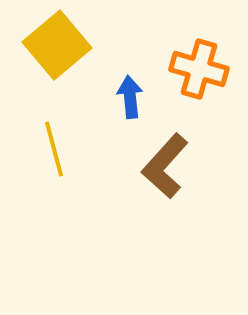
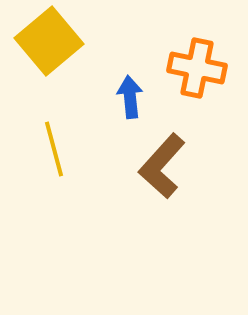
yellow square: moved 8 px left, 4 px up
orange cross: moved 2 px left, 1 px up; rotated 4 degrees counterclockwise
brown L-shape: moved 3 px left
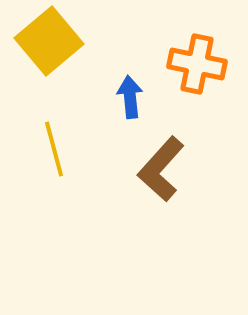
orange cross: moved 4 px up
brown L-shape: moved 1 px left, 3 px down
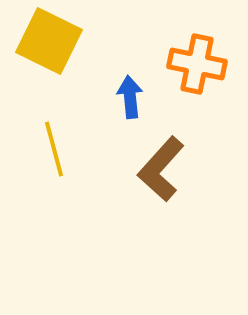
yellow square: rotated 24 degrees counterclockwise
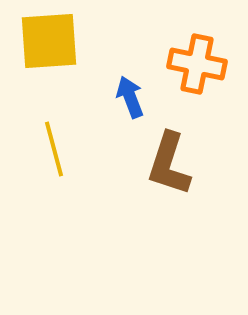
yellow square: rotated 30 degrees counterclockwise
blue arrow: rotated 15 degrees counterclockwise
brown L-shape: moved 8 px right, 5 px up; rotated 24 degrees counterclockwise
